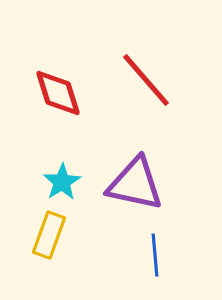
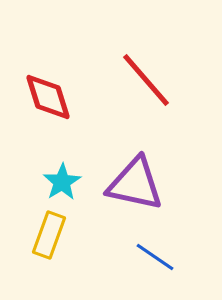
red diamond: moved 10 px left, 4 px down
blue line: moved 2 px down; rotated 51 degrees counterclockwise
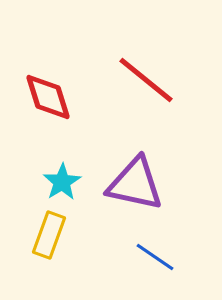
red line: rotated 10 degrees counterclockwise
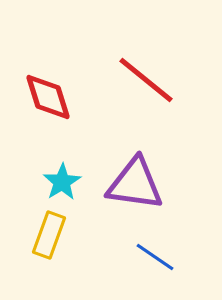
purple triangle: rotated 4 degrees counterclockwise
